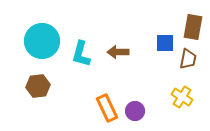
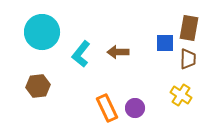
brown rectangle: moved 4 px left, 1 px down
cyan circle: moved 9 px up
cyan L-shape: rotated 24 degrees clockwise
brown trapezoid: rotated 10 degrees counterclockwise
yellow cross: moved 1 px left, 2 px up
purple circle: moved 3 px up
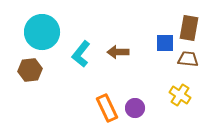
brown trapezoid: rotated 85 degrees counterclockwise
brown hexagon: moved 8 px left, 16 px up
yellow cross: moved 1 px left
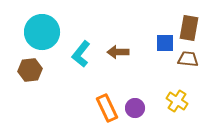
yellow cross: moved 3 px left, 6 px down
